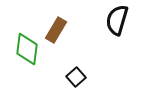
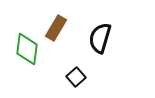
black semicircle: moved 17 px left, 18 px down
brown rectangle: moved 2 px up
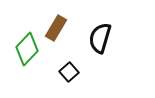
green diamond: rotated 36 degrees clockwise
black square: moved 7 px left, 5 px up
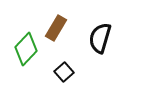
green diamond: moved 1 px left
black square: moved 5 px left
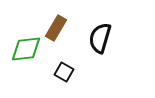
green diamond: rotated 40 degrees clockwise
black square: rotated 18 degrees counterclockwise
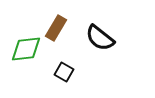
black semicircle: rotated 68 degrees counterclockwise
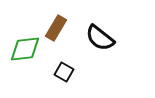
green diamond: moved 1 px left
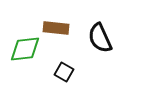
brown rectangle: rotated 65 degrees clockwise
black semicircle: rotated 28 degrees clockwise
